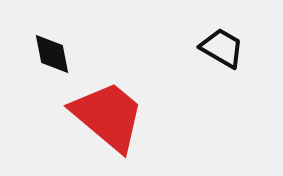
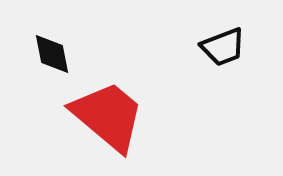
black trapezoid: moved 1 px right, 1 px up; rotated 129 degrees clockwise
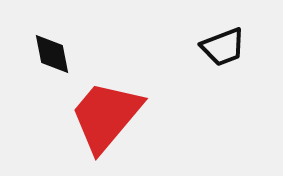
red trapezoid: moved 2 px left; rotated 90 degrees counterclockwise
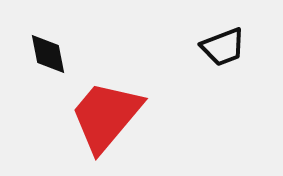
black diamond: moved 4 px left
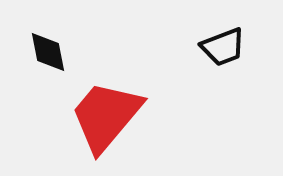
black diamond: moved 2 px up
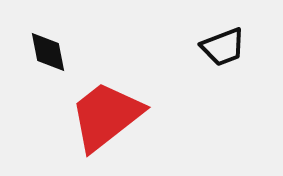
red trapezoid: rotated 12 degrees clockwise
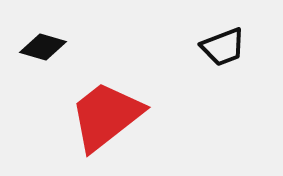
black diamond: moved 5 px left, 5 px up; rotated 63 degrees counterclockwise
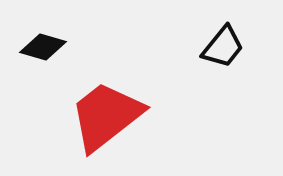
black trapezoid: rotated 30 degrees counterclockwise
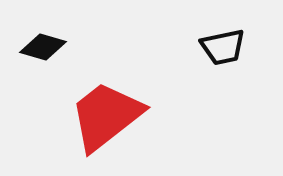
black trapezoid: rotated 39 degrees clockwise
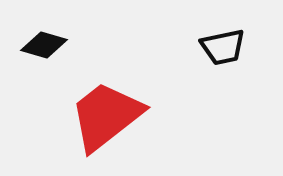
black diamond: moved 1 px right, 2 px up
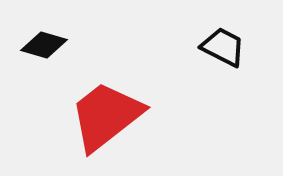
black trapezoid: rotated 141 degrees counterclockwise
